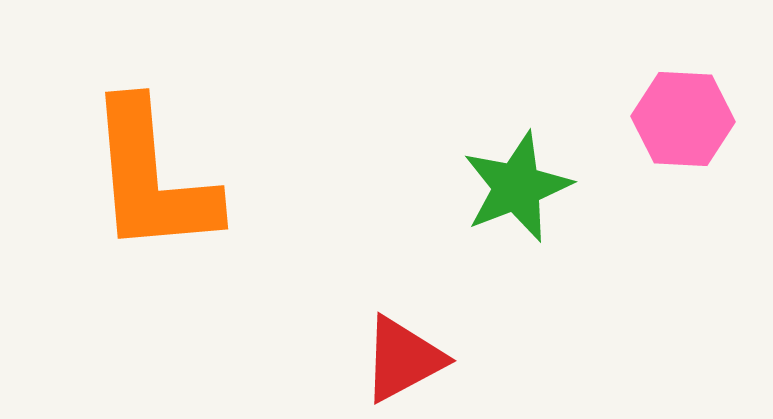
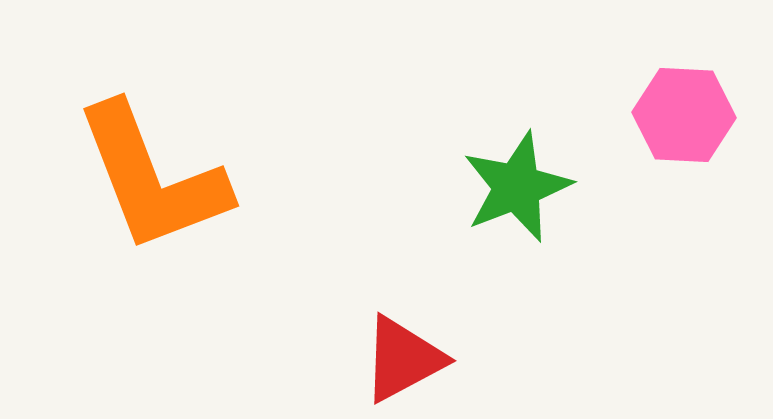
pink hexagon: moved 1 px right, 4 px up
orange L-shape: rotated 16 degrees counterclockwise
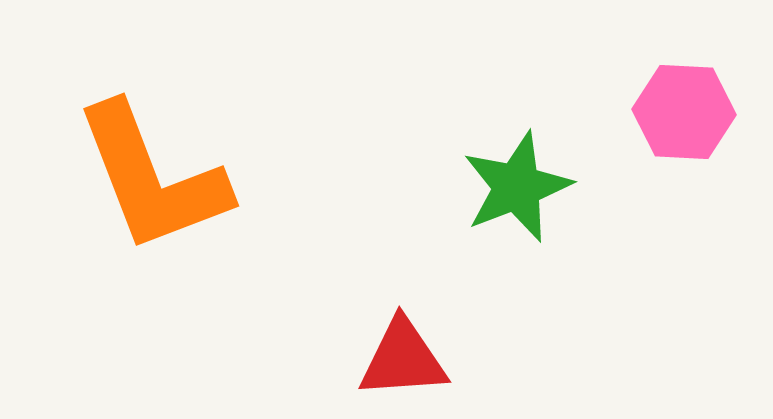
pink hexagon: moved 3 px up
red triangle: rotated 24 degrees clockwise
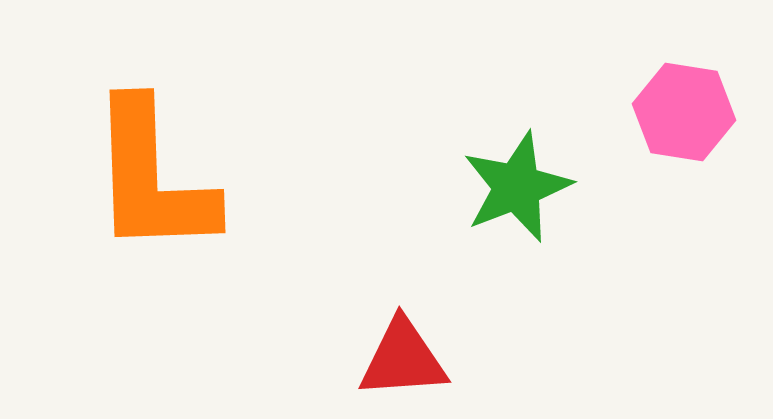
pink hexagon: rotated 6 degrees clockwise
orange L-shape: rotated 19 degrees clockwise
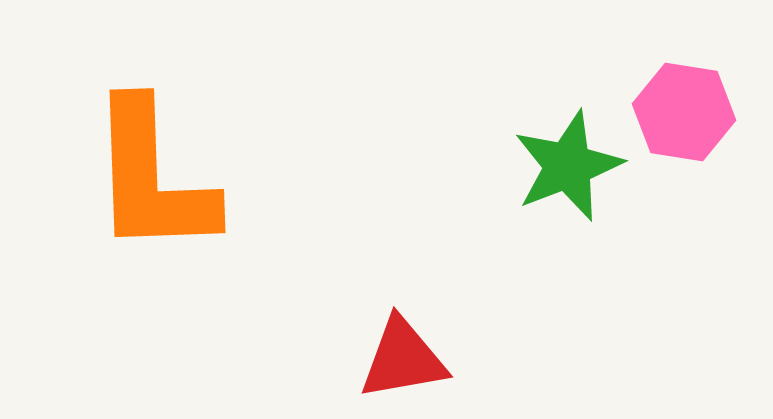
green star: moved 51 px right, 21 px up
red triangle: rotated 6 degrees counterclockwise
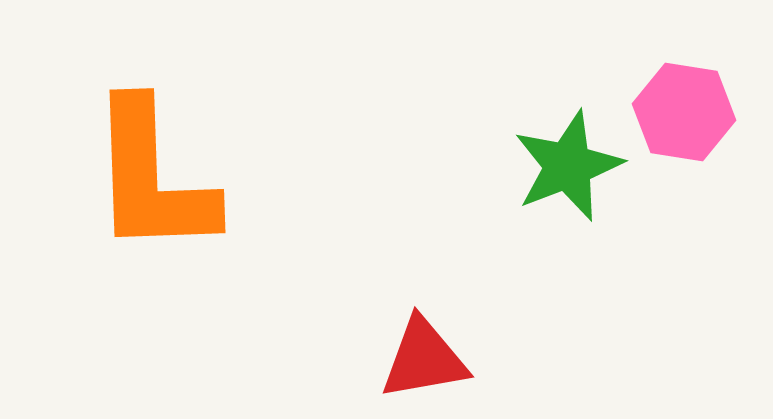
red triangle: moved 21 px right
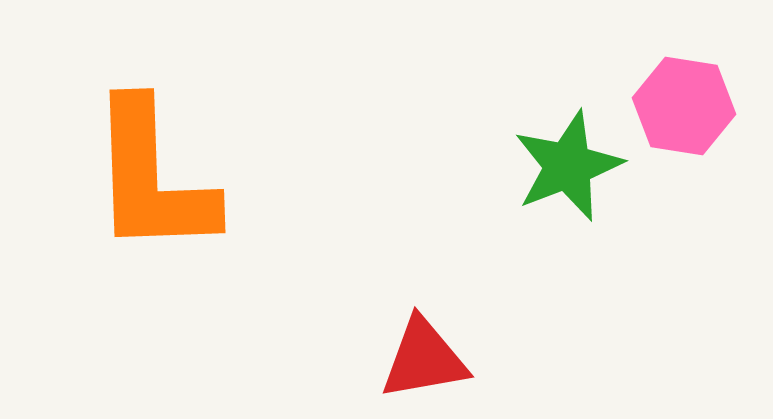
pink hexagon: moved 6 px up
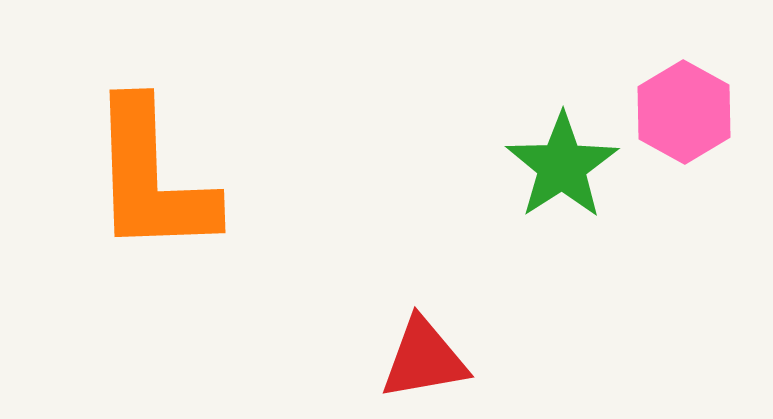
pink hexagon: moved 6 px down; rotated 20 degrees clockwise
green star: moved 6 px left; rotated 12 degrees counterclockwise
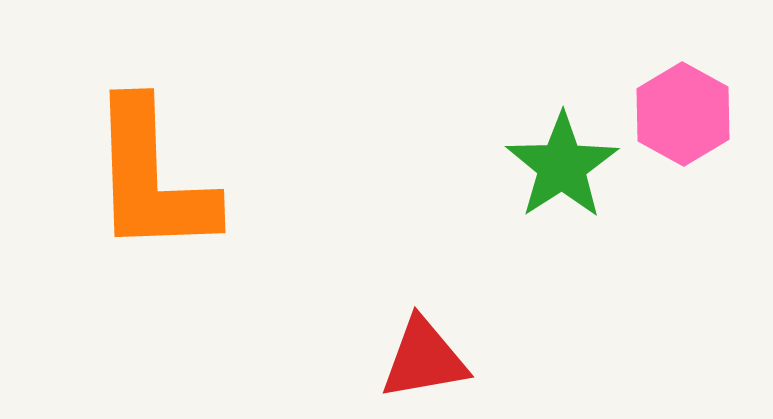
pink hexagon: moved 1 px left, 2 px down
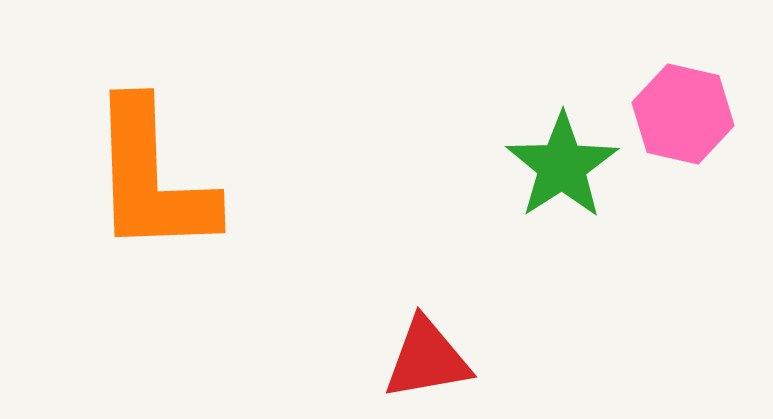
pink hexagon: rotated 16 degrees counterclockwise
red triangle: moved 3 px right
